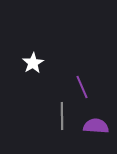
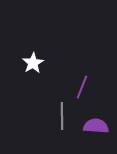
purple line: rotated 45 degrees clockwise
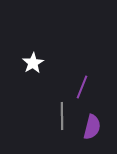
purple semicircle: moved 4 px left, 1 px down; rotated 100 degrees clockwise
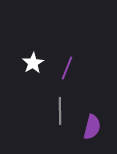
purple line: moved 15 px left, 19 px up
gray line: moved 2 px left, 5 px up
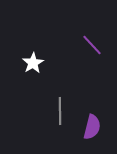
purple line: moved 25 px right, 23 px up; rotated 65 degrees counterclockwise
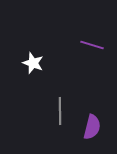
purple line: rotated 30 degrees counterclockwise
white star: rotated 20 degrees counterclockwise
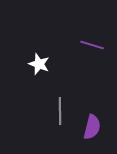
white star: moved 6 px right, 1 px down
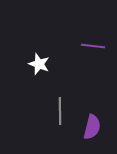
purple line: moved 1 px right, 1 px down; rotated 10 degrees counterclockwise
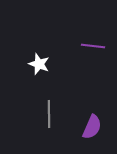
gray line: moved 11 px left, 3 px down
purple semicircle: rotated 10 degrees clockwise
